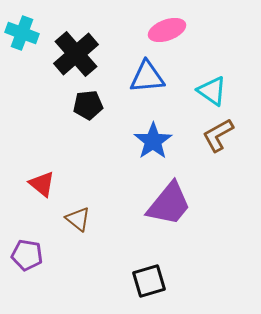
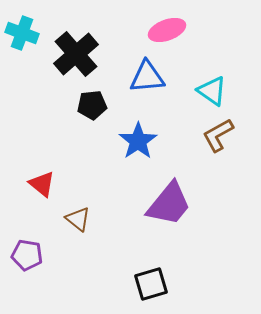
black pentagon: moved 4 px right
blue star: moved 15 px left
black square: moved 2 px right, 3 px down
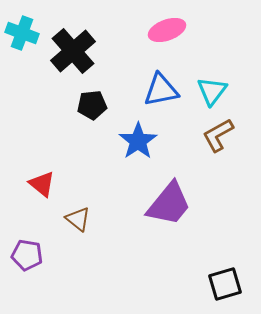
black cross: moved 3 px left, 3 px up
blue triangle: moved 14 px right, 13 px down; rotated 6 degrees counterclockwise
cyan triangle: rotated 32 degrees clockwise
black square: moved 74 px right
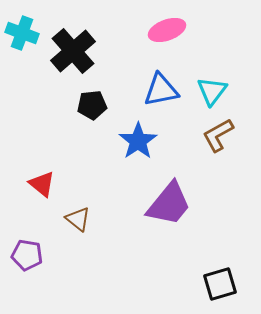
black square: moved 5 px left
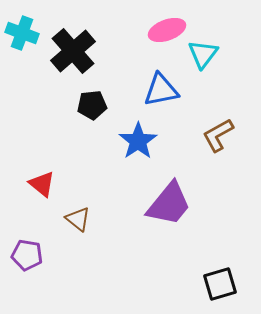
cyan triangle: moved 9 px left, 37 px up
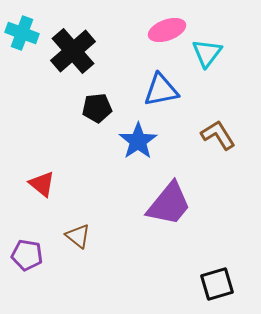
cyan triangle: moved 4 px right, 1 px up
black pentagon: moved 5 px right, 3 px down
brown L-shape: rotated 87 degrees clockwise
brown triangle: moved 17 px down
black square: moved 3 px left
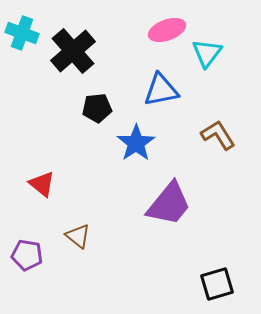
blue star: moved 2 px left, 2 px down
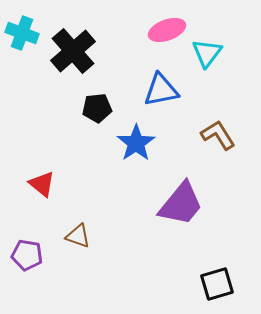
purple trapezoid: moved 12 px right
brown triangle: rotated 20 degrees counterclockwise
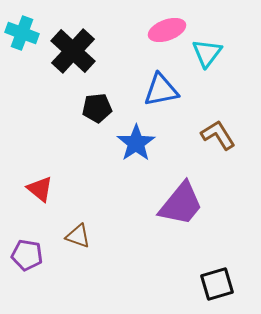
black cross: rotated 6 degrees counterclockwise
red triangle: moved 2 px left, 5 px down
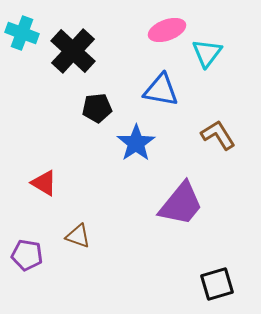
blue triangle: rotated 21 degrees clockwise
red triangle: moved 4 px right, 6 px up; rotated 8 degrees counterclockwise
